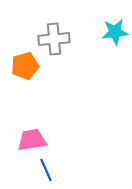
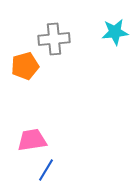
blue line: rotated 55 degrees clockwise
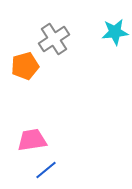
gray cross: rotated 28 degrees counterclockwise
blue line: rotated 20 degrees clockwise
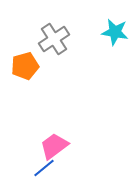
cyan star: rotated 16 degrees clockwise
pink trapezoid: moved 22 px right, 6 px down; rotated 28 degrees counterclockwise
blue line: moved 2 px left, 2 px up
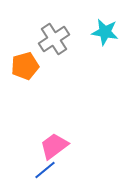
cyan star: moved 10 px left
blue line: moved 1 px right, 2 px down
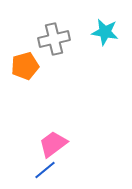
gray cross: rotated 20 degrees clockwise
pink trapezoid: moved 1 px left, 2 px up
